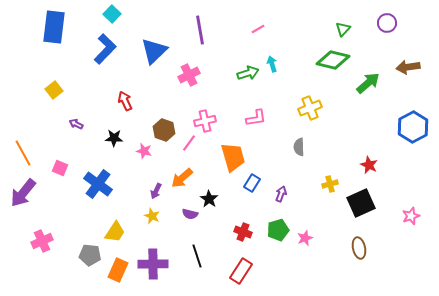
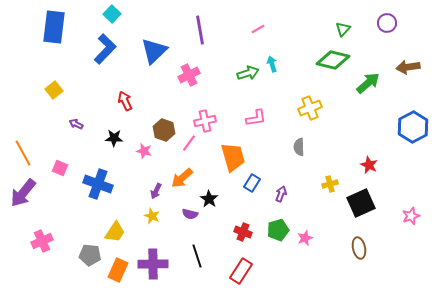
blue cross at (98, 184): rotated 16 degrees counterclockwise
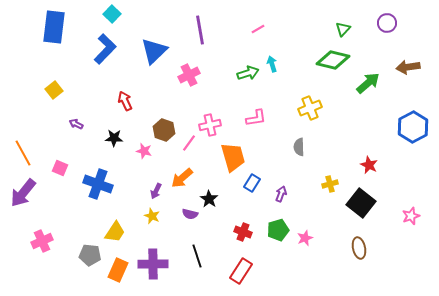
pink cross at (205, 121): moved 5 px right, 4 px down
black square at (361, 203): rotated 28 degrees counterclockwise
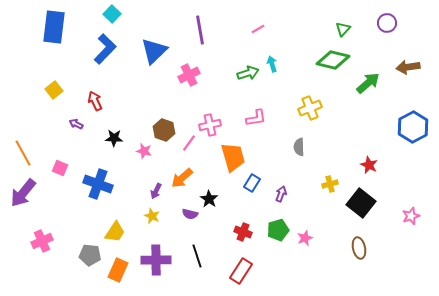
red arrow at (125, 101): moved 30 px left
purple cross at (153, 264): moved 3 px right, 4 px up
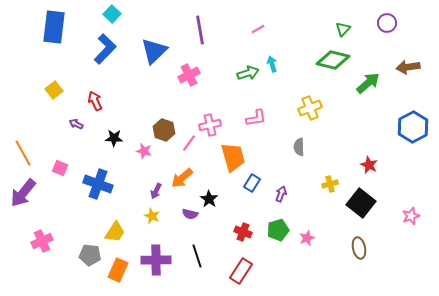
pink star at (305, 238): moved 2 px right
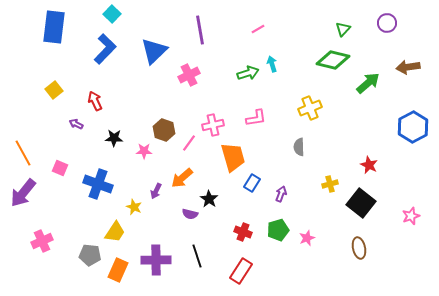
pink cross at (210, 125): moved 3 px right
pink star at (144, 151): rotated 14 degrees counterclockwise
yellow star at (152, 216): moved 18 px left, 9 px up
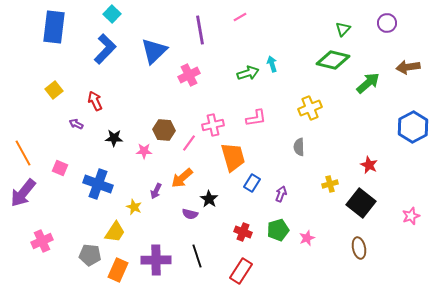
pink line at (258, 29): moved 18 px left, 12 px up
brown hexagon at (164, 130): rotated 15 degrees counterclockwise
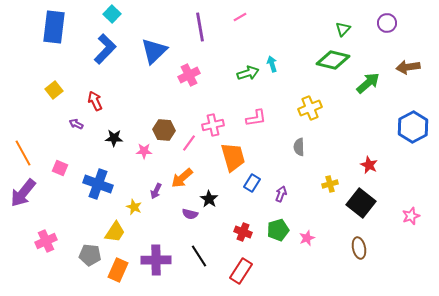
purple line at (200, 30): moved 3 px up
pink cross at (42, 241): moved 4 px right
black line at (197, 256): moved 2 px right; rotated 15 degrees counterclockwise
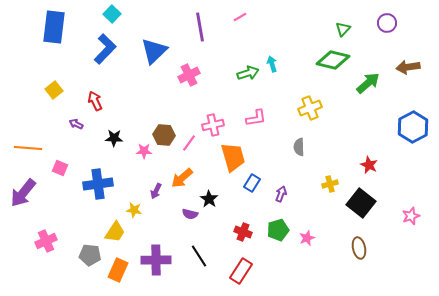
brown hexagon at (164, 130): moved 5 px down
orange line at (23, 153): moved 5 px right, 5 px up; rotated 56 degrees counterclockwise
blue cross at (98, 184): rotated 28 degrees counterclockwise
yellow star at (134, 207): moved 3 px down; rotated 14 degrees counterclockwise
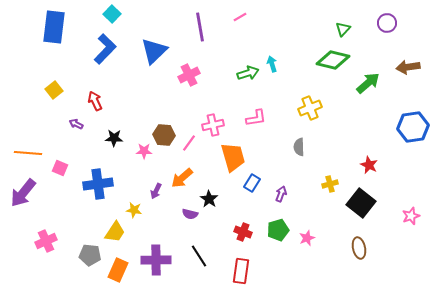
blue hexagon at (413, 127): rotated 20 degrees clockwise
orange line at (28, 148): moved 5 px down
red rectangle at (241, 271): rotated 25 degrees counterclockwise
